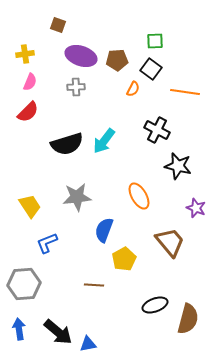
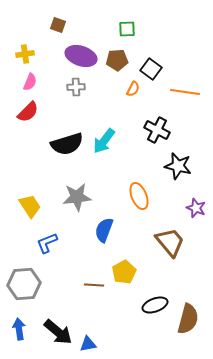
green square: moved 28 px left, 12 px up
orange ellipse: rotated 8 degrees clockwise
yellow pentagon: moved 13 px down
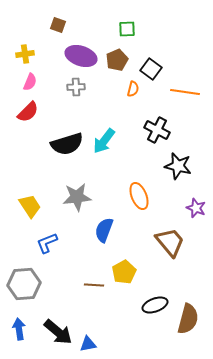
brown pentagon: rotated 20 degrees counterclockwise
orange semicircle: rotated 14 degrees counterclockwise
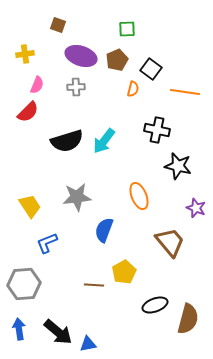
pink semicircle: moved 7 px right, 3 px down
black cross: rotated 15 degrees counterclockwise
black semicircle: moved 3 px up
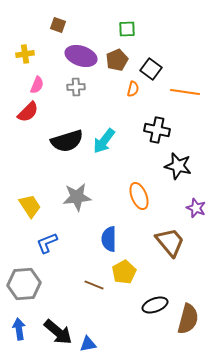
blue semicircle: moved 5 px right, 9 px down; rotated 20 degrees counterclockwise
brown line: rotated 18 degrees clockwise
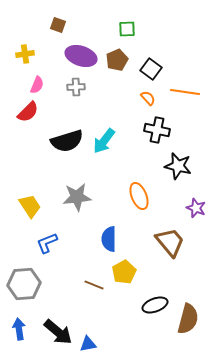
orange semicircle: moved 15 px right, 9 px down; rotated 56 degrees counterclockwise
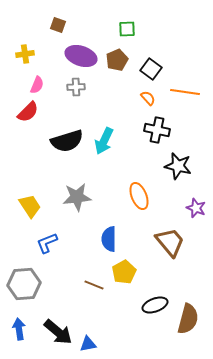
cyan arrow: rotated 12 degrees counterclockwise
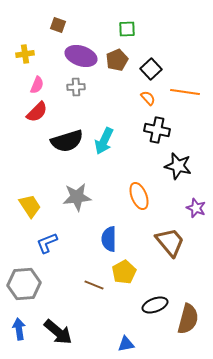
black square: rotated 10 degrees clockwise
red semicircle: moved 9 px right
blue triangle: moved 38 px right
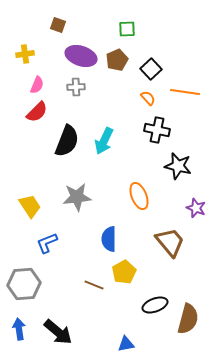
black semicircle: rotated 52 degrees counterclockwise
